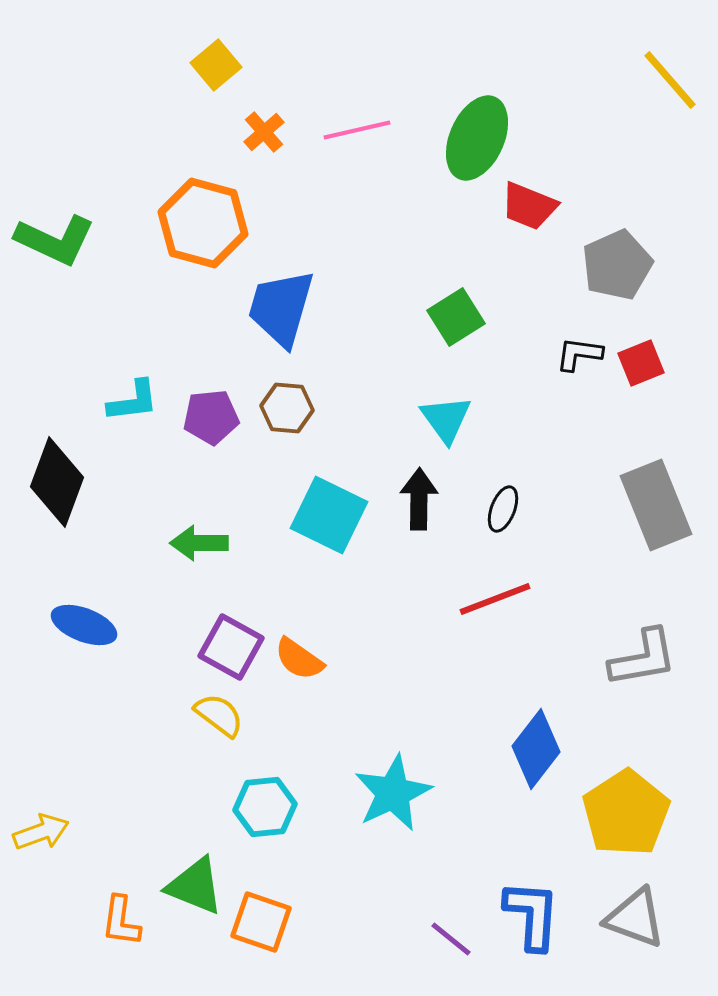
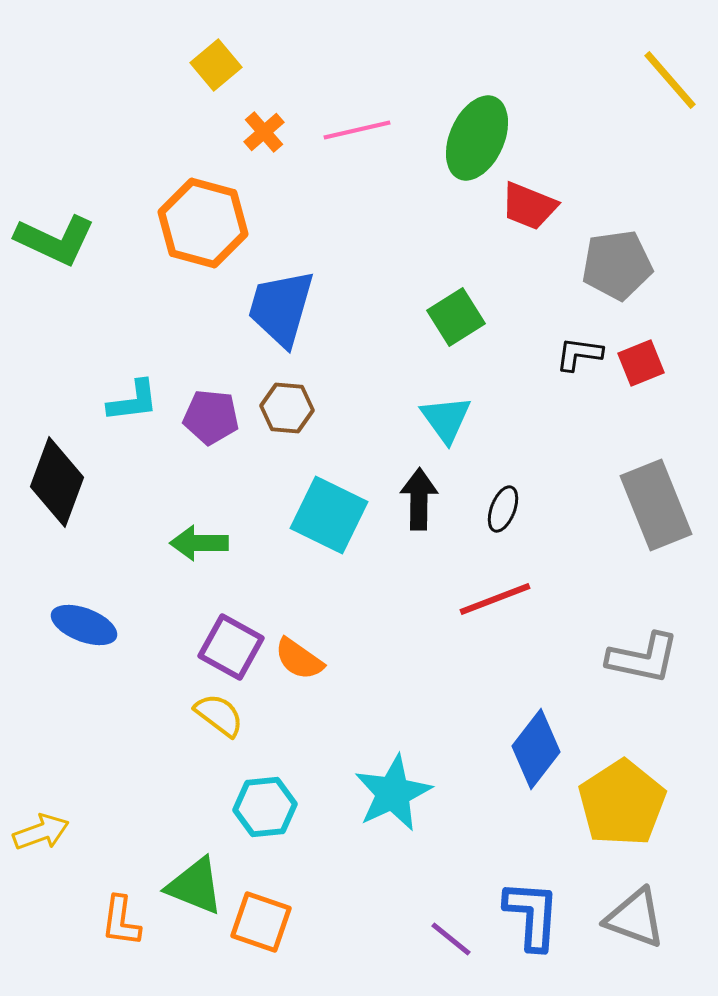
gray pentagon: rotated 16 degrees clockwise
purple pentagon: rotated 12 degrees clockwise
gray L-shape: rotated 22 degrees clockwise
yellow pentagon: moved 4 px left, 10 px up
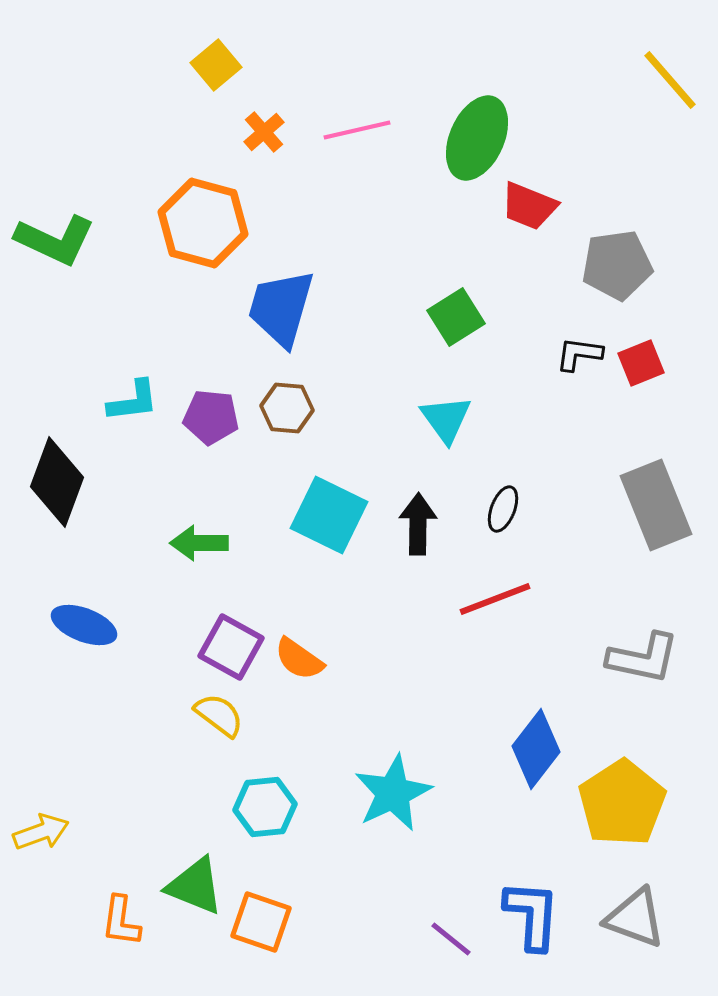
black arrow: moved 1 px left, 25 px down
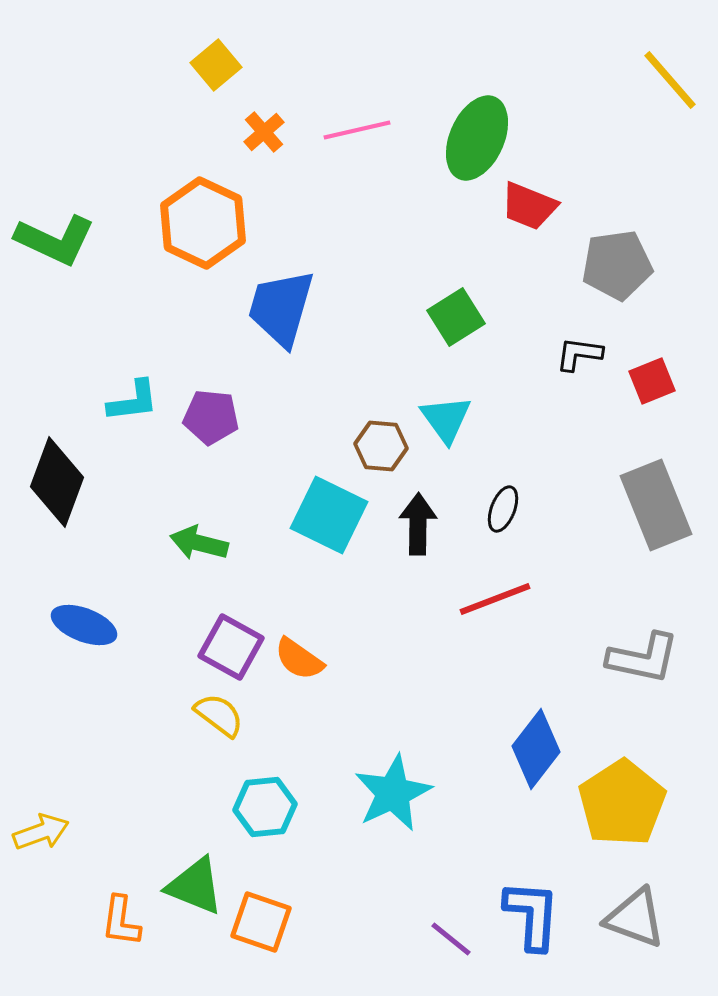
orange hexagon: rotated 10 degrees clockwise
red square: moved 11 px right, 18 px down
brown hexagon: moved 94 px right, 38 px down
green arrow: rotated 14 degrees clockwise
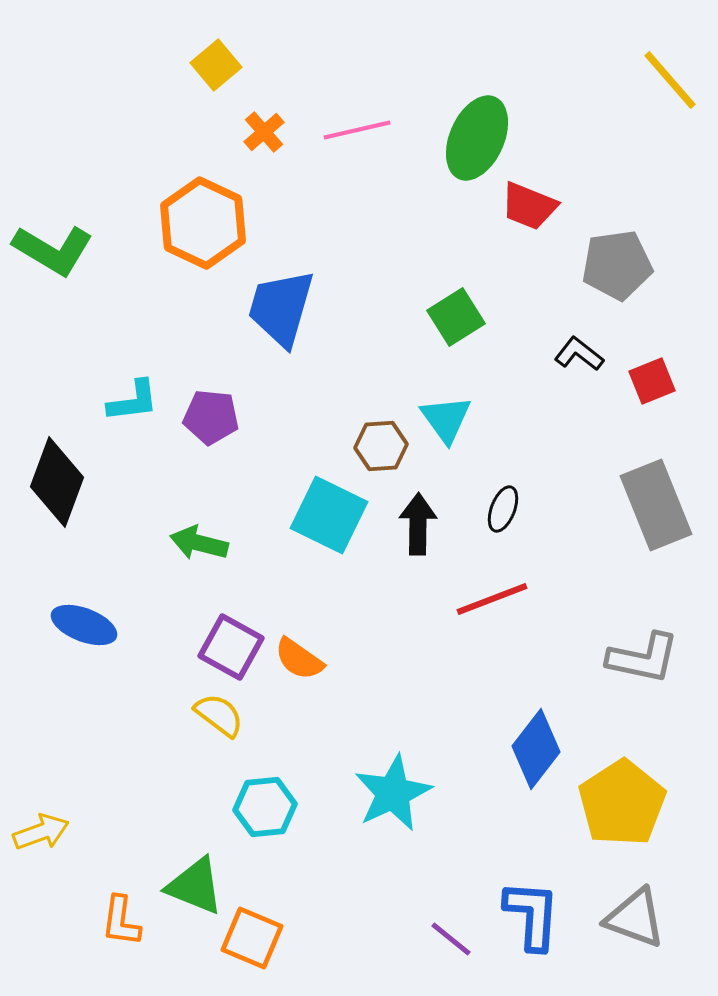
green L-shape: moved 2 px left, 10 px down; rotated 6 degrees clockwise
black L-shape: rotated 30 degrees clockwise
brown hexagon: rotated 9 degrees counterclockwise
red line: moved 3 px left
orange square: moved 9 px left, 16 px down; rotated 4 degrees clockwise
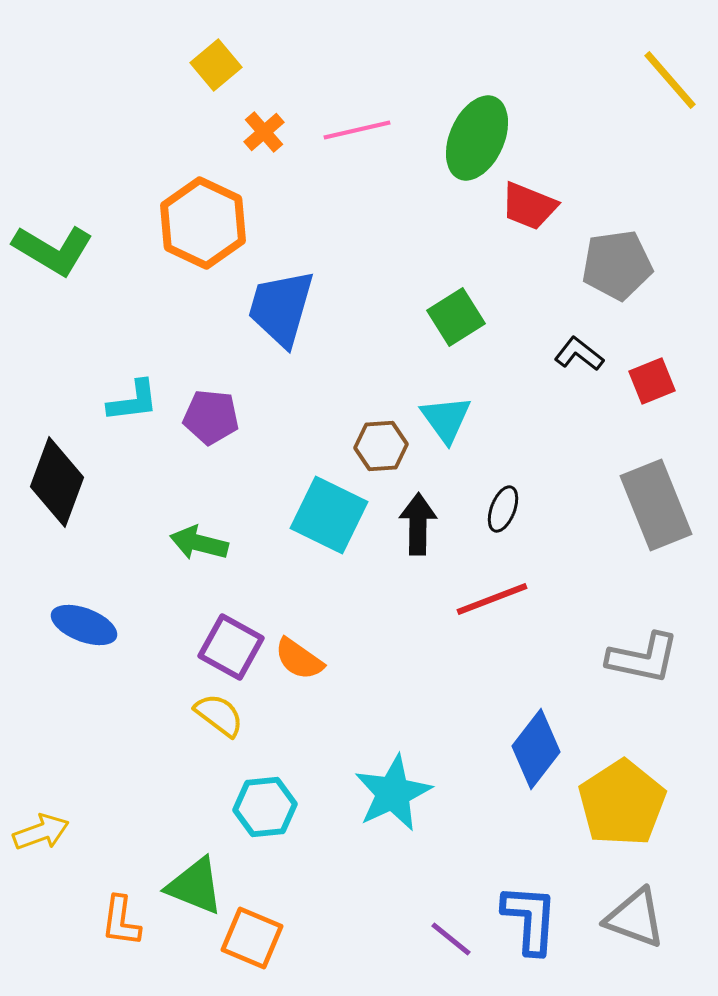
blue L-shape: moved 2 px left, 4 px down
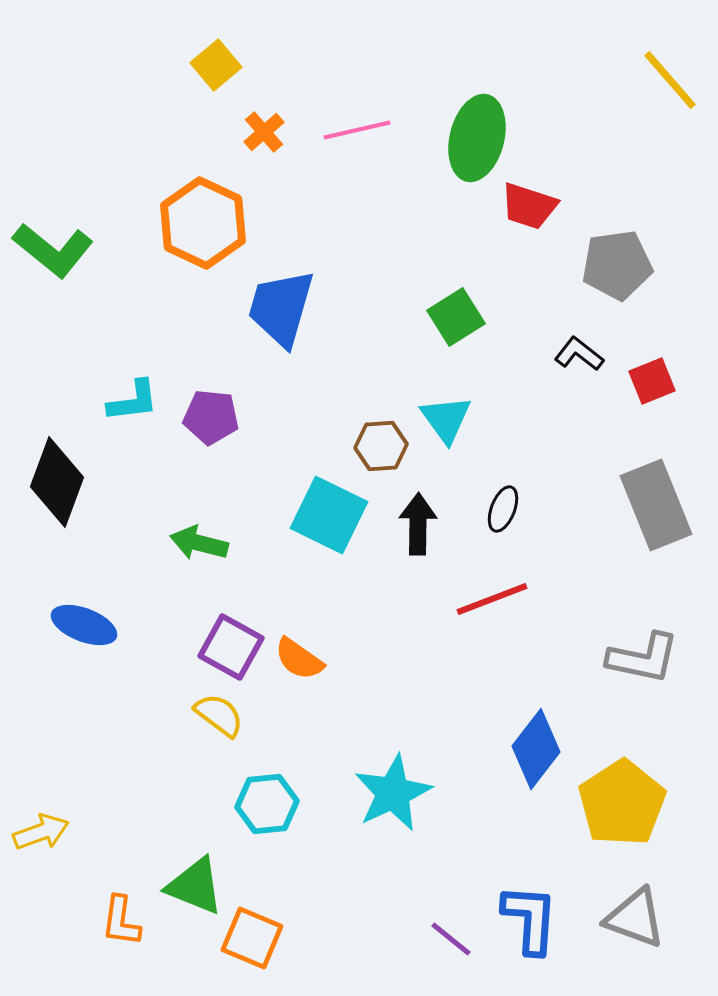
green ellipse: rotated 10 degrees counterclockwise
red trapezoid: rotated 4 degrees counterclockwise
green L-shape: rotated 8 degrees clockwise
cyan hexagon: moved 2 px right, 3 px up
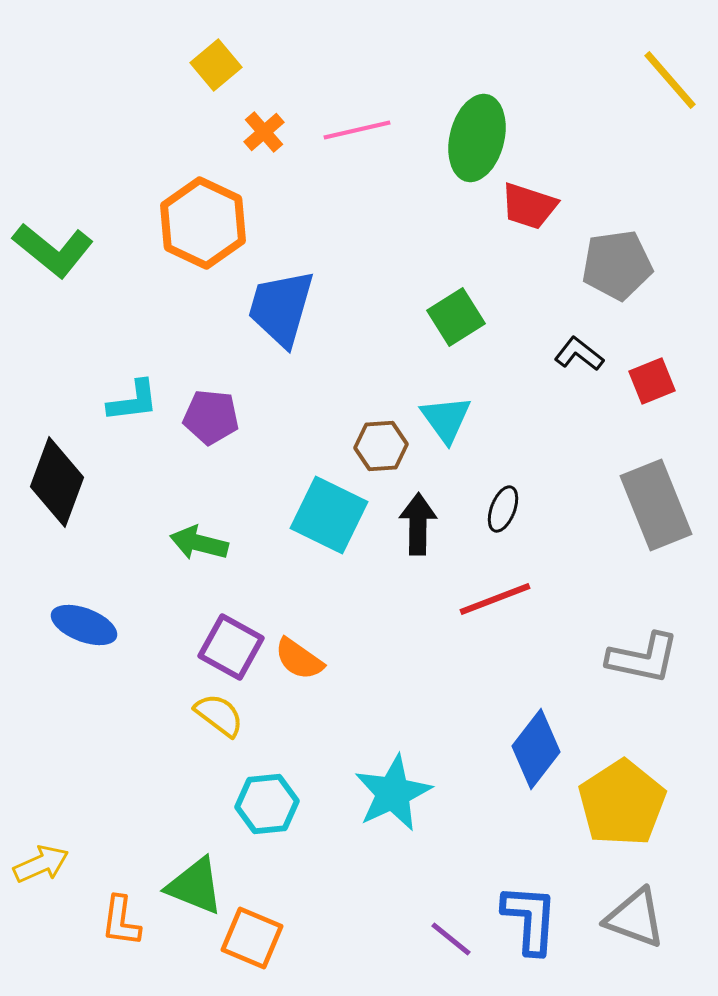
red line: moved 3 px right
yellow arrow: moved 32 px down; rotated 4 degrees counterclockwise
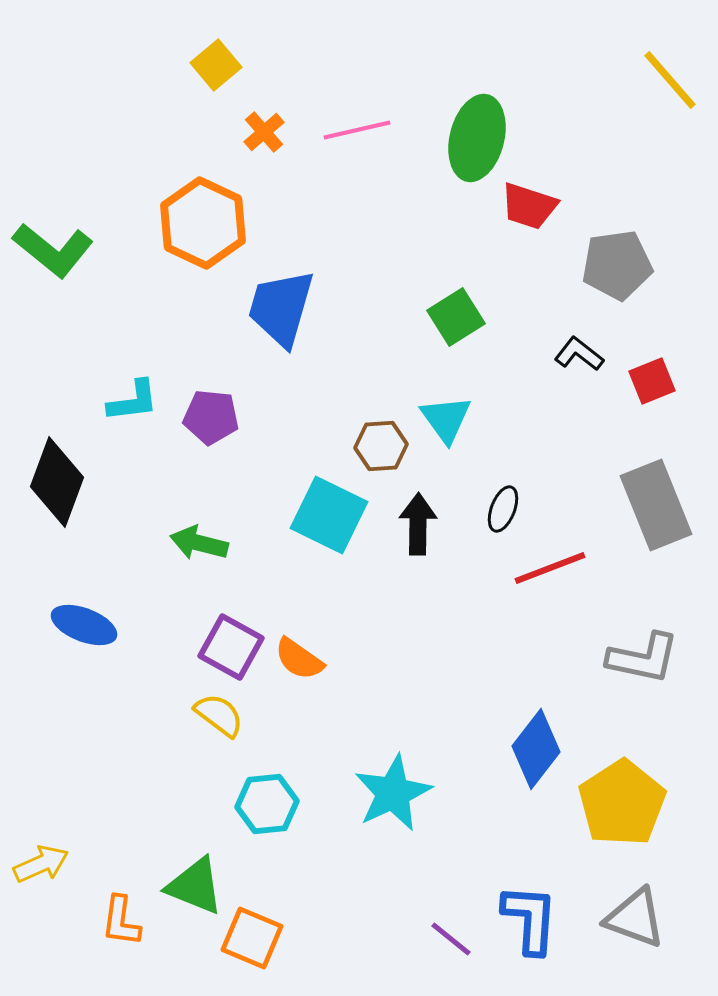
red line: moved 55 px right, 31 px up
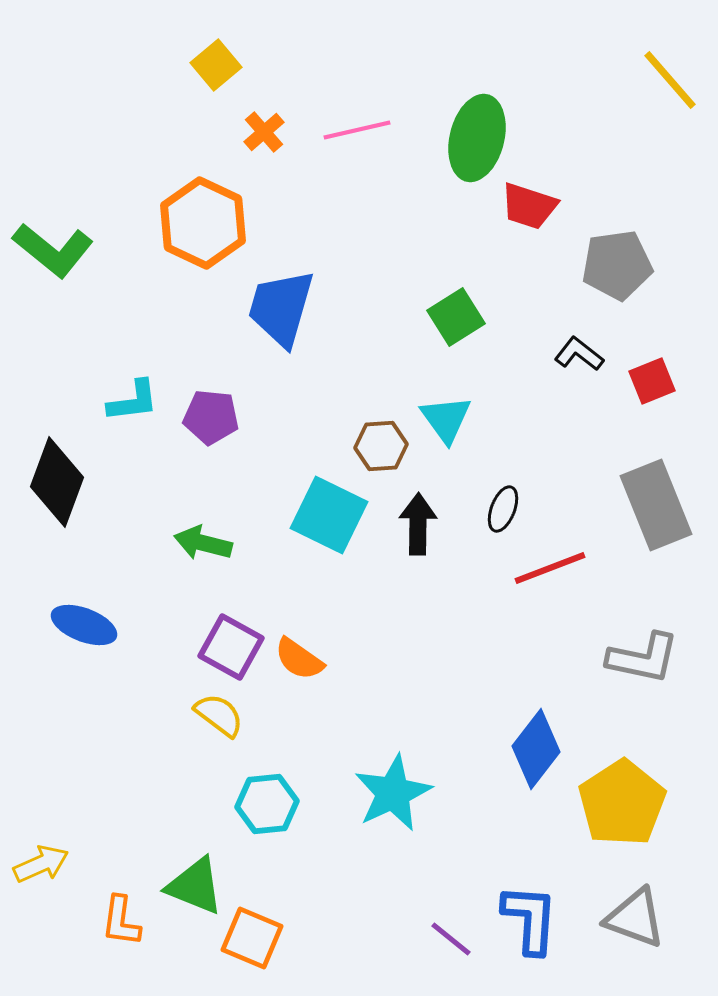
green arrow: moved 4 px right
